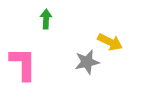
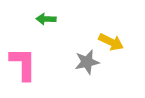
green arrow: rotated 90 degrees counterclockwise
yellow arrow: moved 1 px right
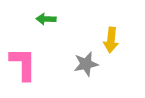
yellow arrow: moved 2 px up; rotated 70 degrees clockwise
gray star: moved 1 px left, 2 px down
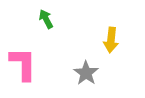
green arrow: rotated 60 degrees clockwise
gray star: moved 9 px down; rotated 25 degrees counterclockwise
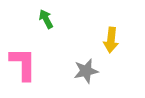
gray star: moved 2 px up; rotated 25 degrees clockwise
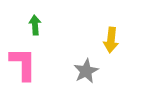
green arrow: moved 11 px left, 6 px down; rotated 24 degrees clockwise
gray star: rotated 15 degrees counterclockwise
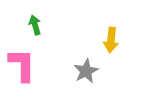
green arrow: rotated 12 degrees counterclockwise
pink L-shape: moved 1 px left, 1 px down
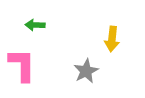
green arrow: rotated 72 degrees counterclockwise
yellow arrow: moved 1 px right, 1 px up
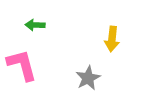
pink L-shape: rotated 15 degrees counterclockwise
gray star: moved 2 px right, 7 px down
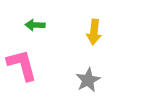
yellow arrow: moved 18 px left, 7 px up
gray star: moved 2 px down
